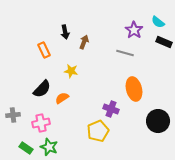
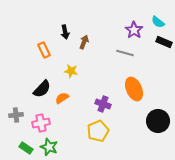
orange ellipse: rotated 10 degrees counterclockwise
purple cross: moved 8 px left, 5 px up
gray cross: moved 3 px right
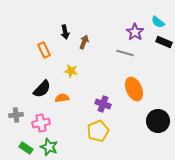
purple star: moved 1 px right, 2 px down
orange semicircle: rotated 24 degrees clockwise
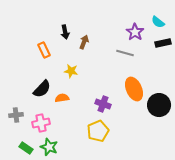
black rectangle: moved 1 px left, 1 px down; rotated 35 degrees counterclockwise
black circle: moved 1 px right, 16 px up
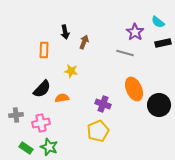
orange rectangle: rotated 28 degrees clockwise
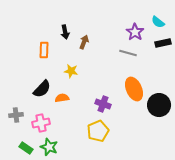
gray line: moved 3 px right
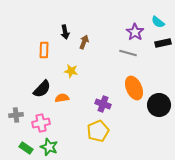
orange ellipse: moved 1 px up
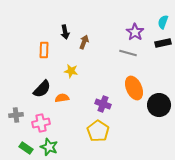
cyan semicircle: moved 5 px right; rotated 72 degrees clockwise
yellow pentagon: rotated 15 degrees counterclockwise
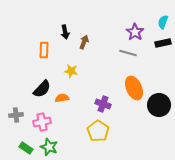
pink cross: moved 1 px right, 1 px up
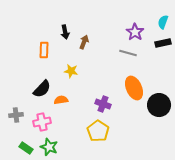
orange semicircle: moved 1 px left, 2 px down
